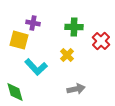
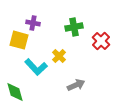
green cross: rotated 12 degrees counterclockwise
yellow cross: moved 8 px left, 1 px down
gray arrow: moved 4 px up; rotated 12 degrees counterclockwise
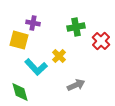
green cross: moved 2 px right
green diamond: moved 5 px right
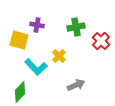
purple cross: moved 4 px right, 2 px down
green diamond: rotated 60 degrees clockwise
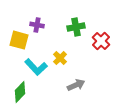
yellow cross: moved 1 px right, 2 px down
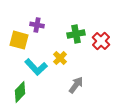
green cross: moved 7 px down
gray arrow: rotated 30 degrees counterclockwise
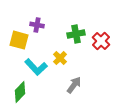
gray arrow: moved 2 px left
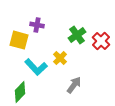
green cross: moved 1 px right, 1 px down; rotated 24 degrees counterclockwise
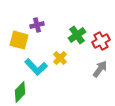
purple cross: rotated 24 degrees counterclockwise
red cross: rotated 18 degrees clockwise
gray arrow: moved 26 px right, 16 px up
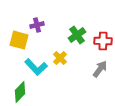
red cross: moved 2 px right; rotated 30 degrees clockwise
